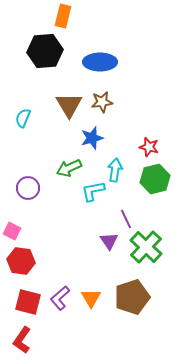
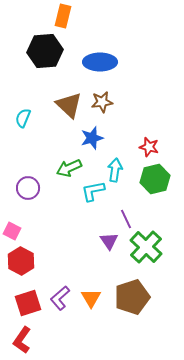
brown triangle: rotated 16 degrees counterclockwise
red hexagon: rotated 20 degrees clockwise
red square: moved 1 px down; rotated 32 degrees counterclockwise
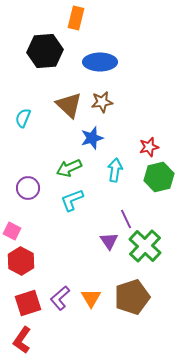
orange rectangle: moved 13 px right, 2 px down
red star: rotated 30 degrees counterclockwise
green hexagon: moved 4 px right, 2 px up
cyan L-shape: moved 21 px left, 9 px down; rotated 10 degrees counterclockwise
green cross: moved 1 px left, 1 px up
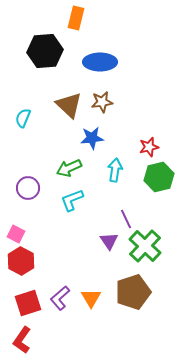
blue star: rotated 10 degrees clockwise
pink square: moved 4 px right, 3 px down
brown pentagon: moved 1 px right, 5 px up
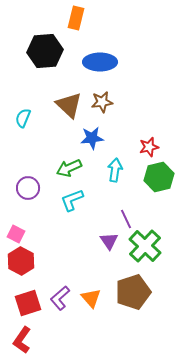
orange triangle: rotated 10 degrees counterclockwise
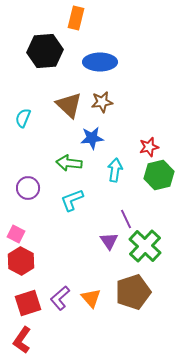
green arrow: moved 5 px up; rotated 30 degrees clockwise
green hexagon: moved 2 px up
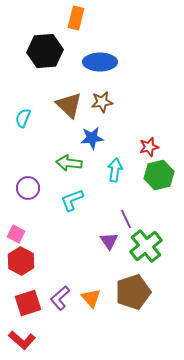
green cross: moved 1 px right; rotated 8 degrees clockwise
red L-shape: rotated 84 degrees counterclockwise
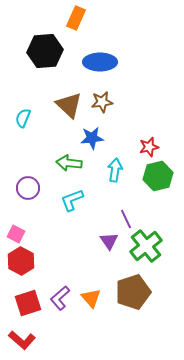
orange rectangle: rotated 10 degrees clockwise
green hexagon: moved 1 px left, 1 px down
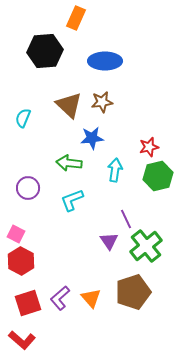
blue ellipse: moved 5 px right, 1 px up
